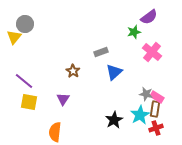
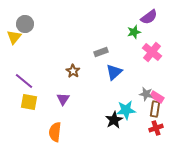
cyan star: moved 14 px left, 5 px up; rotated 24 degrees clockwise
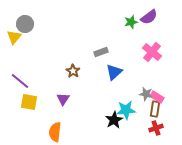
green star: moved 3 px left, 10 px up
purple line: moved 4 px left
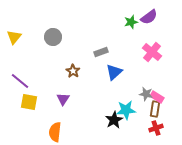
gray circle: moved 28 px right, 13 px down
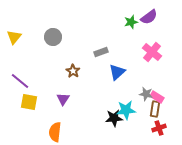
blue triangle: moved 3 px right
black star: moved 2 px up; rotated 24 degrees clockwise
red cross: moved 3 px right
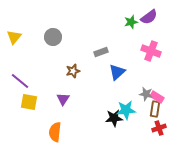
pink cross: moved 1 px left, 1 px up; rotated 18 degrees counterclockwise
brown star: rotated 24 degrees clockwise
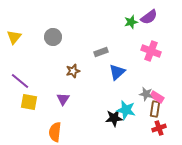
cyan star: rotated 18 degrees clockwise
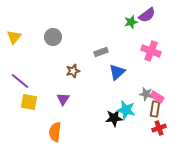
purple semicircle: moved 2 px left, 2 px up
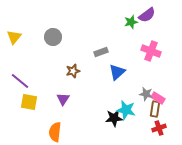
pink rectangle: moved 1 px right, 1 px down
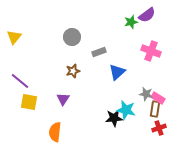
gray circle: moved 19 px right
gray rectangle: moved 2 px left
